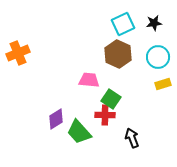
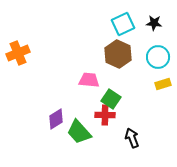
black star: rotated 14 degrees clockwise
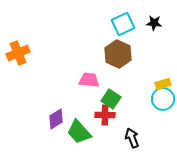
cyan circle: moved 5 px right, 42 px down
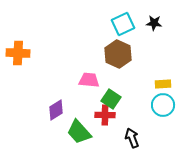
orange cross: rotated 25 degrees clockwise
yellow rectangle: rotated 14 degrees clockwise
cyan circle: moved 6 px down
purple diamond: moved 9 px up
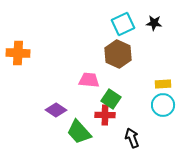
purple diamond: rotated 65 degrees clockwise
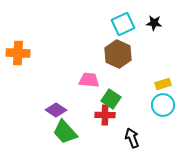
yellow rectangle: rotated 14 degrees counterclockwise
green trapezoid: moved 14 px left
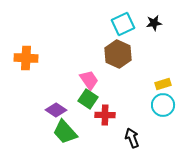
black star: rotated 14 degrees counterclockwise
orange cross: moved 8 px right, 5 px down
pink trapezoid: rotated 50 degrees clockwise
green square: moved 23 px left
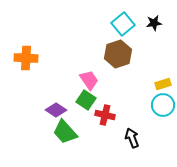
cyan square: rotated 15 degrees counterclockwise
brown hexagon: rotated 16 degrees clockwise
green square: moved 2 px left, 1 px down
red cross: rotated 12 degrees clockwise
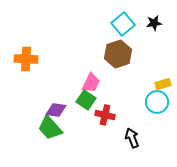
orange cross: moved 1 px down
pink trapezoid: moved 2 px right, 3 px down; rotated 60 degrees clockwise
cyan circle: moved 6 px left, 3 px up
purple diamond: rotated 25 degrees counterclockwise
green trapezoid: moved 15 px left, 4 px up
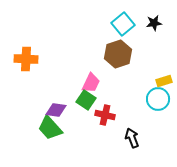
yellow rectangle: moved 1 px right, 3 px up
cyan circle: moved 1 px right, 3 px up
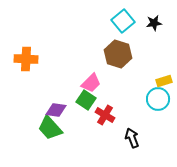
cyan square: moved 3 px up
brown hexagon: rotated 24 degrees counterclockwise
pink trapezoid: rotated 20 degrees clockwise
red cross: rotated 18 degrees clockwise
